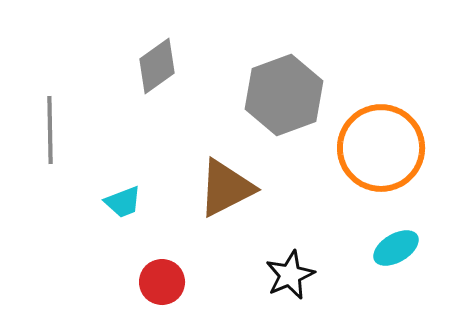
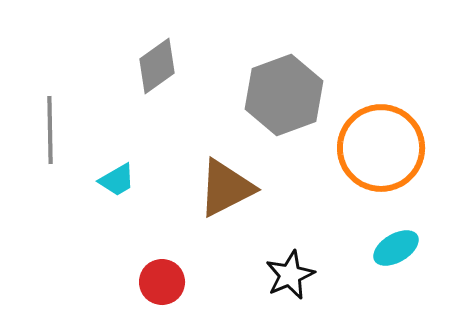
cyan trapezoid: moved 6 px left, 22 px up; rotated 9 degrees counterclockwise
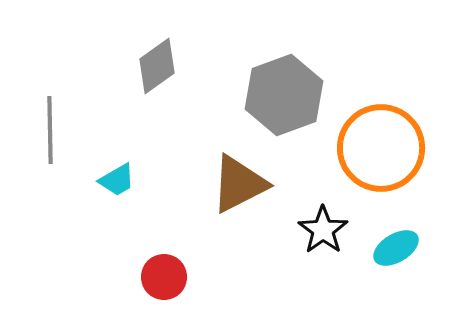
brown triangle: moved 13 px right, 4 px up
black star: moved 33 px right, 45 px up; rotated 12 degrees counterclockwise
red circle: moved 2 px right, 5 px up
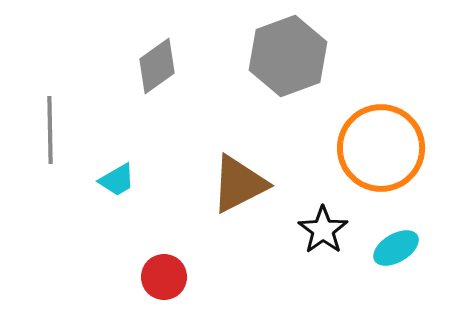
gray hexagon: moved 4 px right, 39 px up
